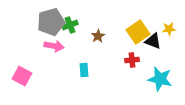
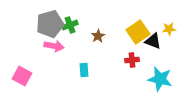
gray pentagon: moved 1 px left, 2 px down
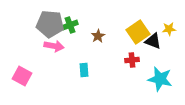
gray pentagon: rotated 20 degrees clockwise
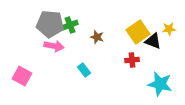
brown star: moved 1 px left, 1 px down; rotated 24 degrees counterclockwise
cyan rectangle: rotated 32 degrees counterclockwise
cyan star: moved 5 px down
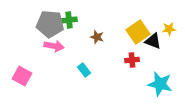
green cross: moved 1 px left, 5 px up; rotated 14 degrees clockwise
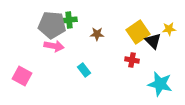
gray pentagon: moved 2 px right, 1 px down
brown star: moved 3 px up; rotated 16 degrees counterclockwise
black triangle: rotated 24 degrees clockwise
red cross: rotated 16 degrees clockwise
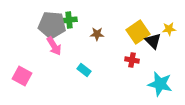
pink arrow: rotated 48 degrees clockwise
cyan rectangle: rotated 16 degrees counterclockwise
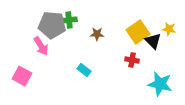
yellow star: rotated 16 degrees clockwise
pink arrow: moved 13 px left
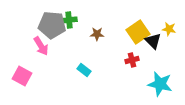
red cross: rotated 24 degrees counterclockwise
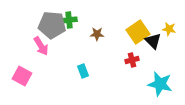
cyan rectangle: moved 1 px left, 1 px down; rotated 32 degrees clockwise
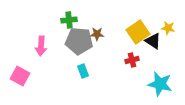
gray pentagon: moved 27 px right, 16 px down
yellow star: moved 1 px left, 1 px up
black triangle: rotated 12 degrees counterclockwise
pink arrow: rotated 36 degrees clockwise
pink square: moved 2 px left
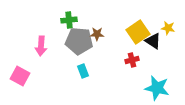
cyan star: moved 3 px left, 4 px down
